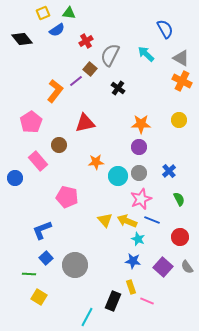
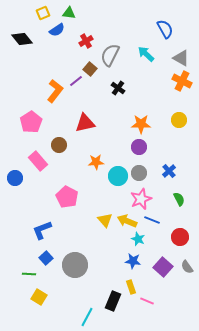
pink pentagon at (67, 197): rotated 15 degrees clockwise
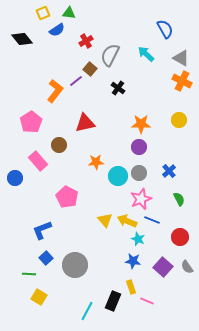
cyan line at (87, 317): moved 6 px up
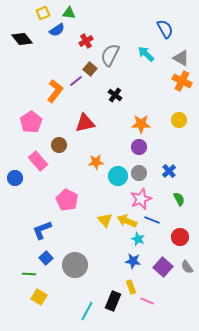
black cross at (118, 88): moved 3 px left, 7 px down
pink pentagon at (67, 197): moved 3 px down
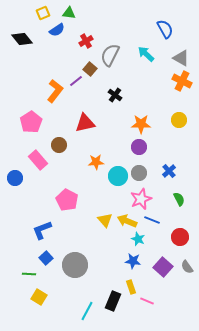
pink rectangle at (38, 161): moved 1 px up
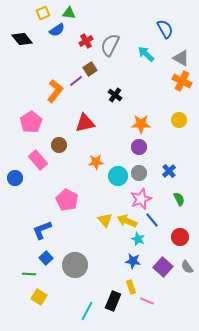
gray semicircle at (110, 55): moved 10 px up
brown square at (90, 69): rotated 16 degrees clockwise
blue line at (152, 220): rotated 28 degrees clockwise
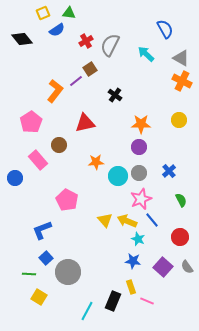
green semicircle at (179, 199): moved 2 px right, 1 px down
gray circle at (75, 265): moved 7 px left, 7 px down
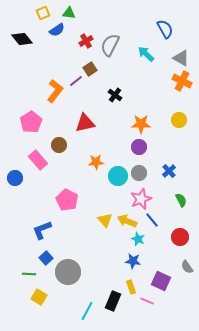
purple square at (163, 267): moved 2 px left, 14 px down; rotated 18 degrees counterclockwise
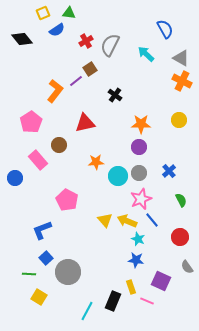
blue star at (133, 261): moved 3 px right, 1 px up
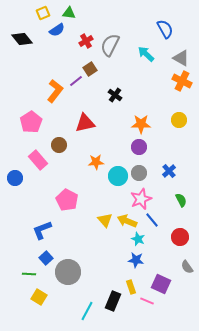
purple square at (161, 281): moved 3 px down
